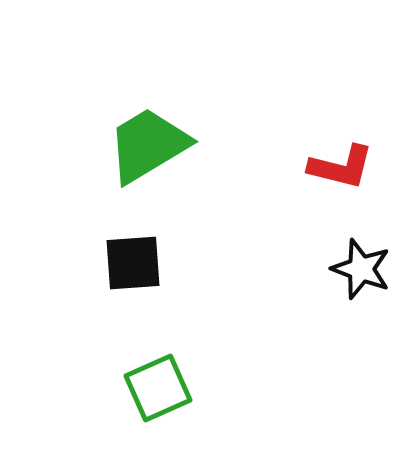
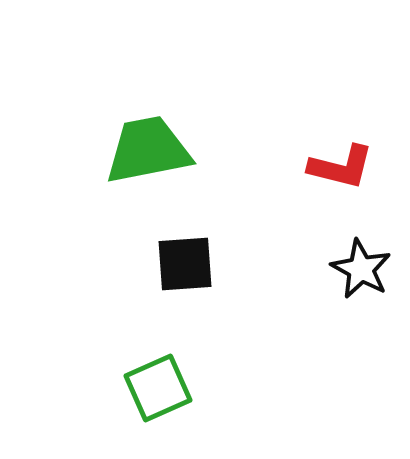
green trapezoid: moved 5 px down; rotated 20 degrees clockwise
black square: moved 52 px right, 1 px down
black star: rotated 8 degrees clockwise
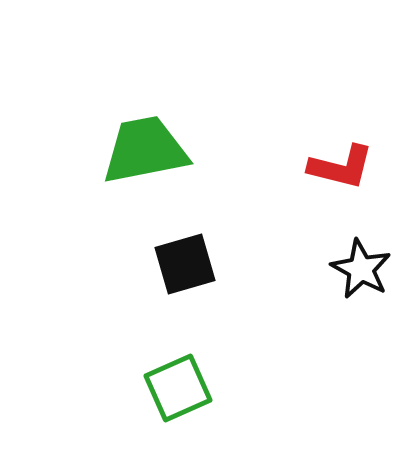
green trapezoid: moved 3 px left
black square: rotated 12 degrees counterclockwise
green square: moved 20 px right
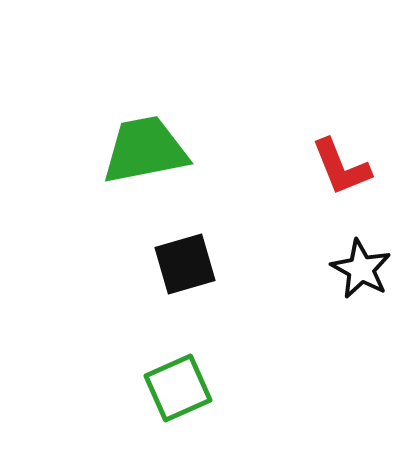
red L-shape: rotated 54 degrees clockwise
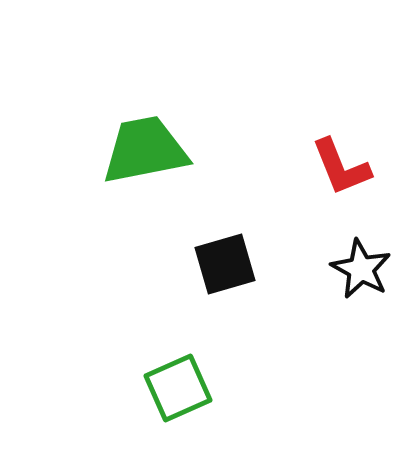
black square: moved 40 px right
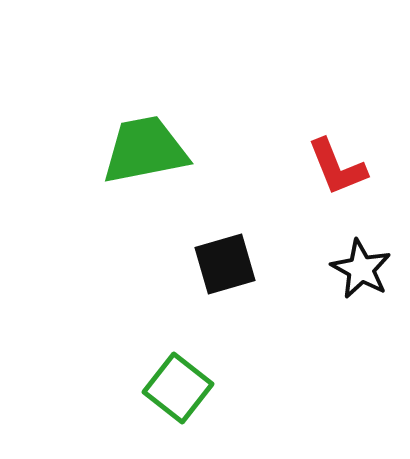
red L-shape: moved 4 px left
green square: rotated 28 degrees counterclockwise
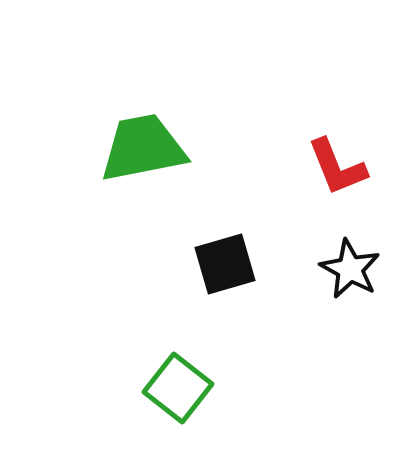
green trapezoid: moved 2 px left, 2 px up
black star: moved 11 px left
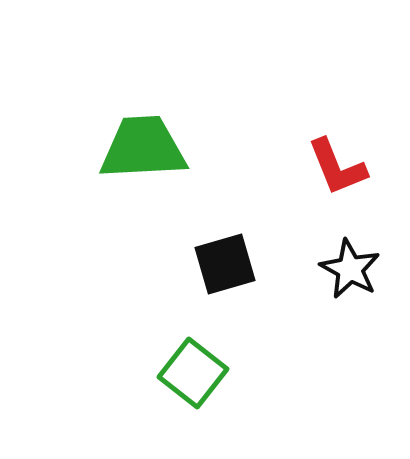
green trapezoid: rotated 8 degrees clockwise
green square: moved 15 px right, 15 px up
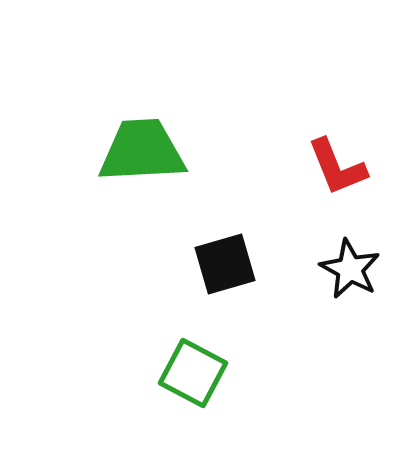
green trapezoid: moved 1 px left, 3 px down
green square: rotated 10 degrees counterclockwise
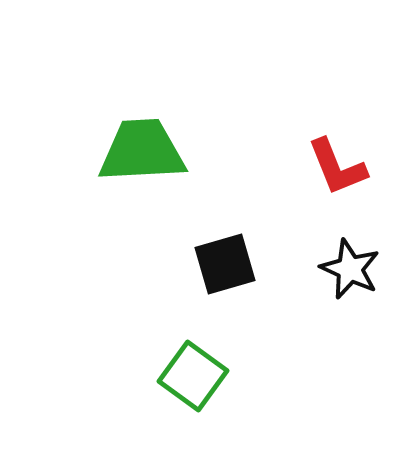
black star: rotated 4 degrees counterclockwise
green square: moved 3 px down; rotated 8 degrees clockwise
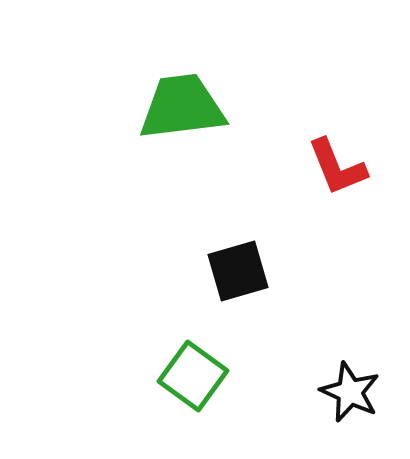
green trapezoid: moved 40 px right, 44 px up; rotated 4 degrees counterclockwise
black square: moved 13 px right, 7 px down
black star: moved 123 px down
